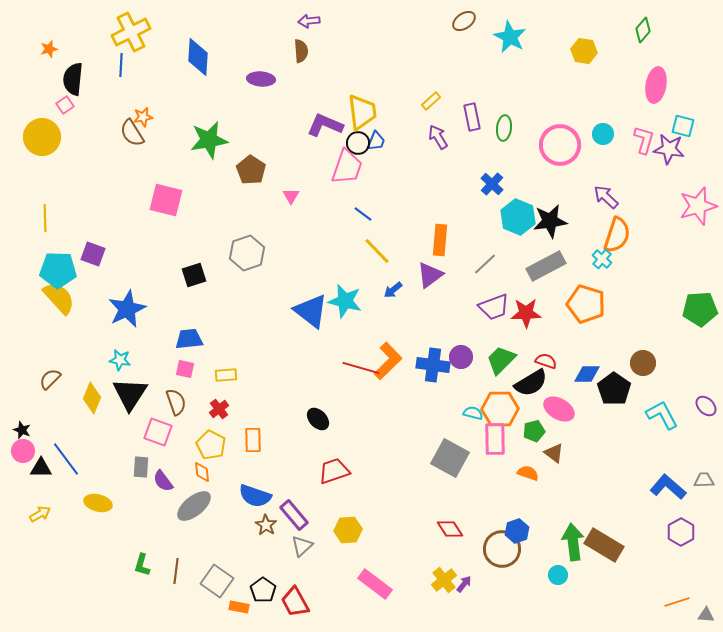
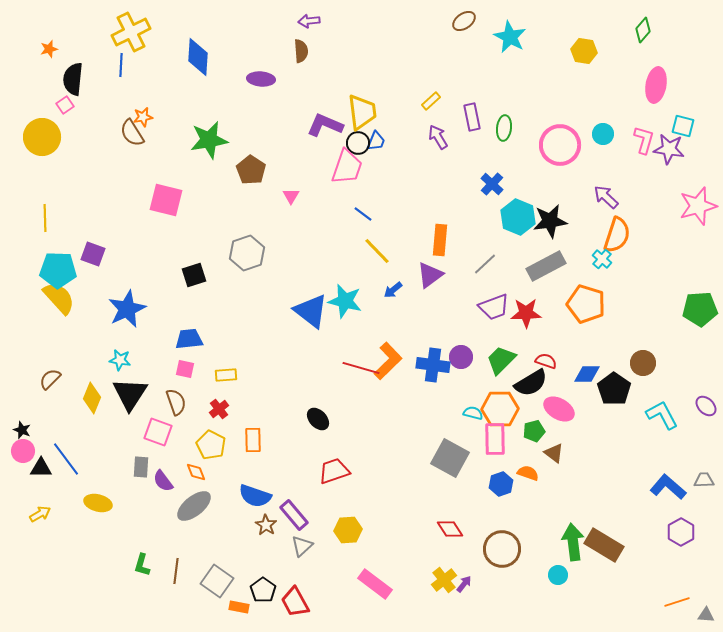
orange diamond at (202, 472): moved 6 px left; rotated 15 degrees counterclockwise
blue hexagon at (517, 531): moved 16 px left, 47 px up
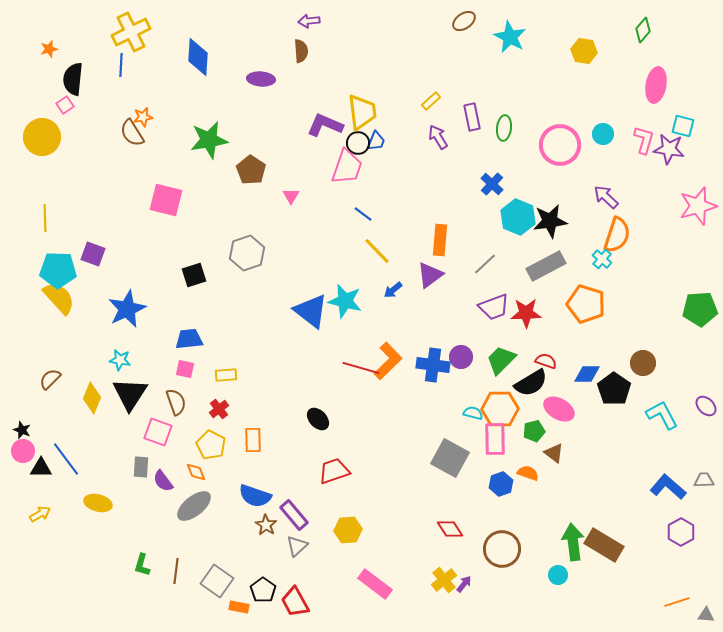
gray triangle at (302, 546): moved 5 px left
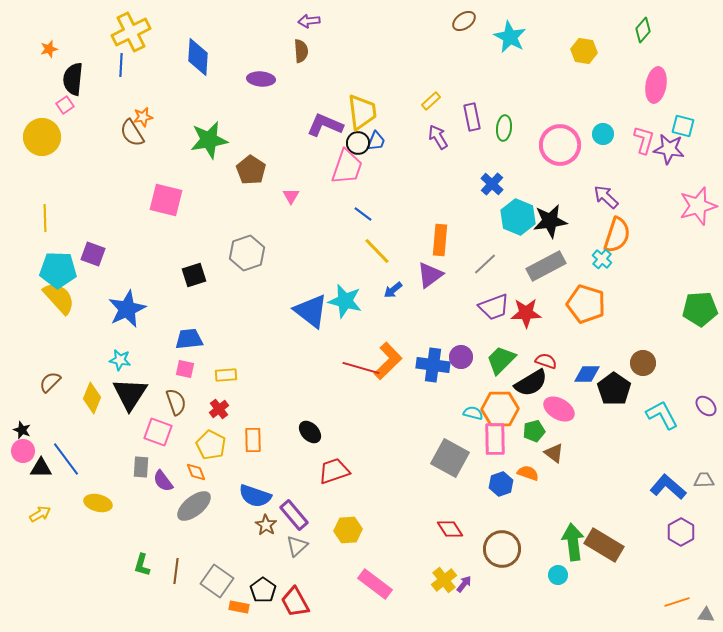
brown semicircle at (50, 379): moved 3 px down
black ellipse at (318, 419): moved 8 px left, 13 px down
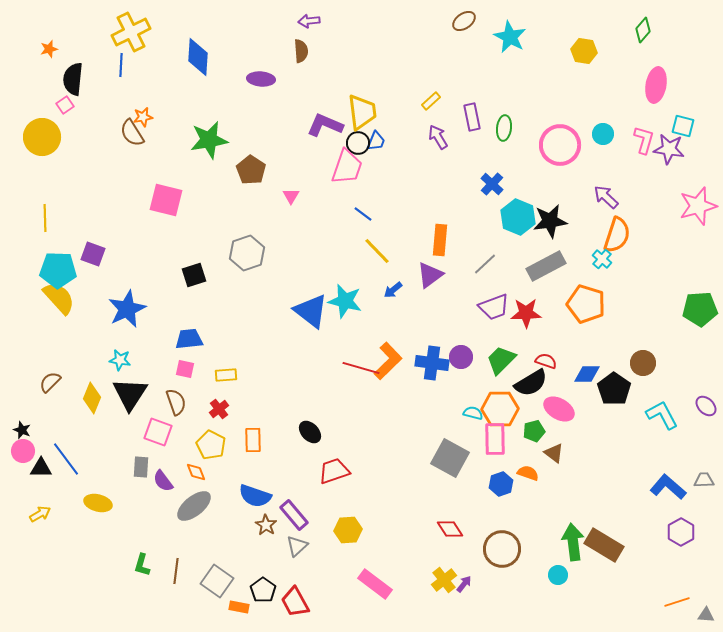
blue cross at (433, 365): moved 1 px left, 2 px up
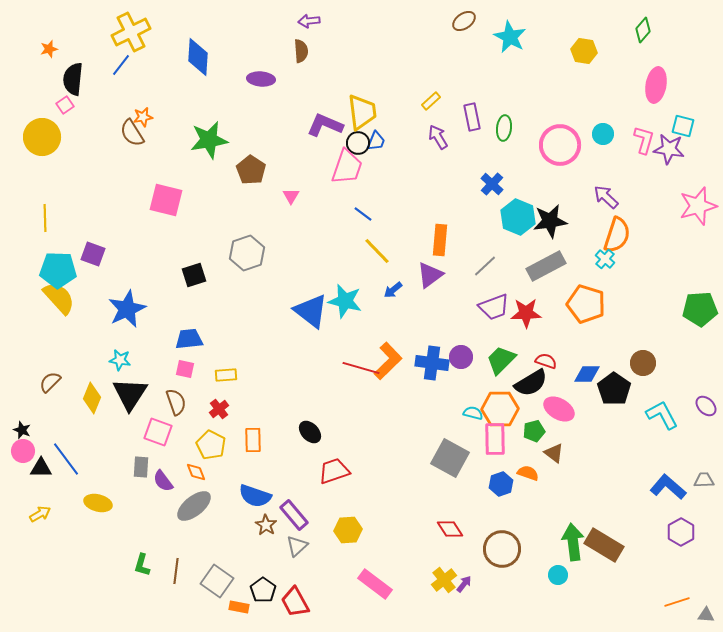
blue line at (121, 65): rotated 35 degrees clockwise
cyan cross at (602, 259): moved 3 px right
gray line at (485, 264): moved 2 px down
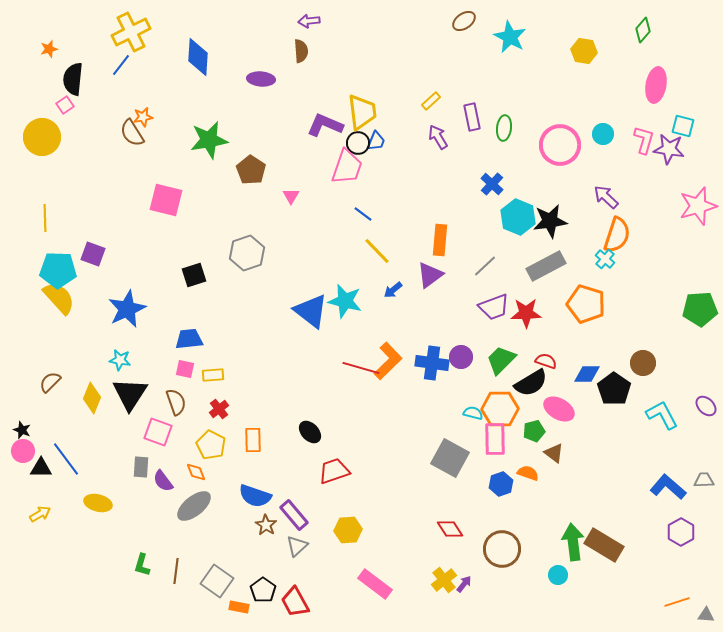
yellow rectangle at (226, 375): moved 13 px left
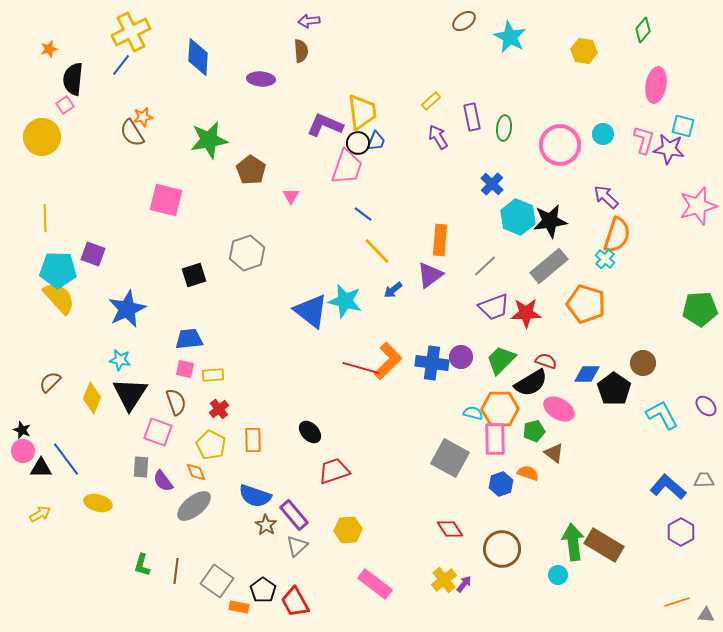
gray rectangle at (546, 266): moved 3 px right; rotated 12 degrees counterclockwise
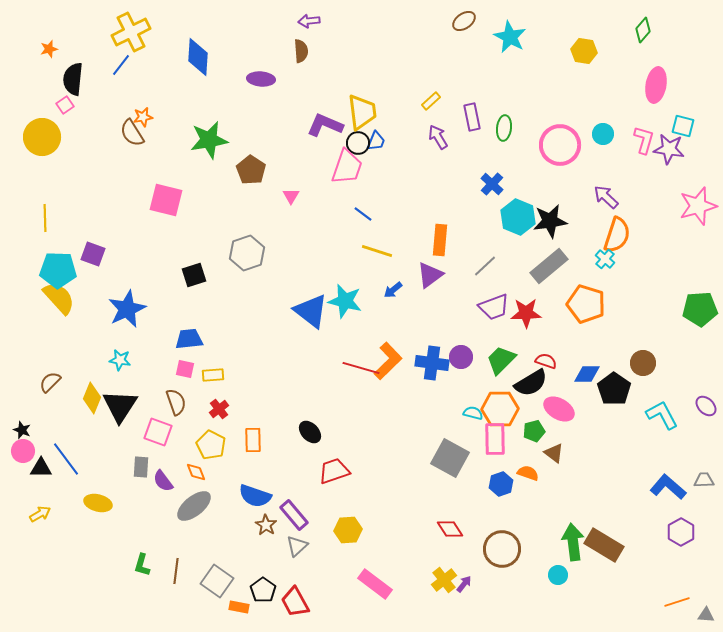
yellow line at (377, 251): rotated 28 degrees counterclockwise
black triangle at (130, 394): moved 10 px left, 12 px down
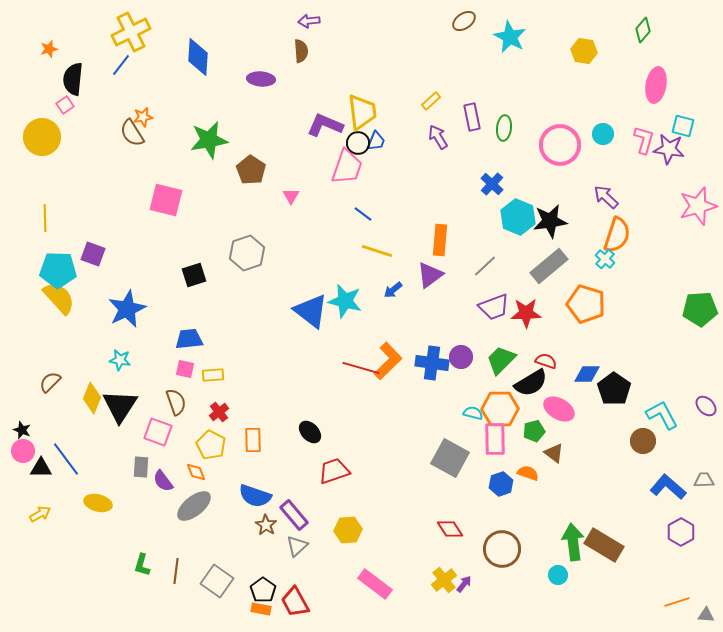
brown circle at (643, 363): moved 78 px down
red cross at (219, 409): moved 3 px down
orange rectangle at (239, 607): moved 22 px right, 2 px down
